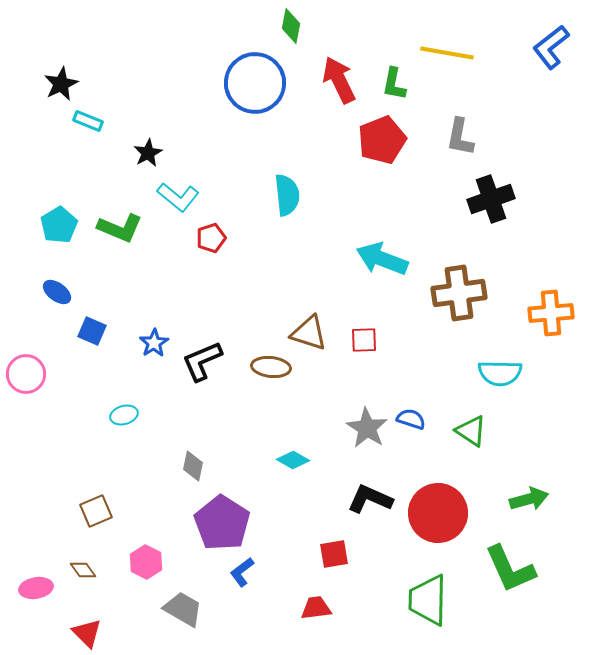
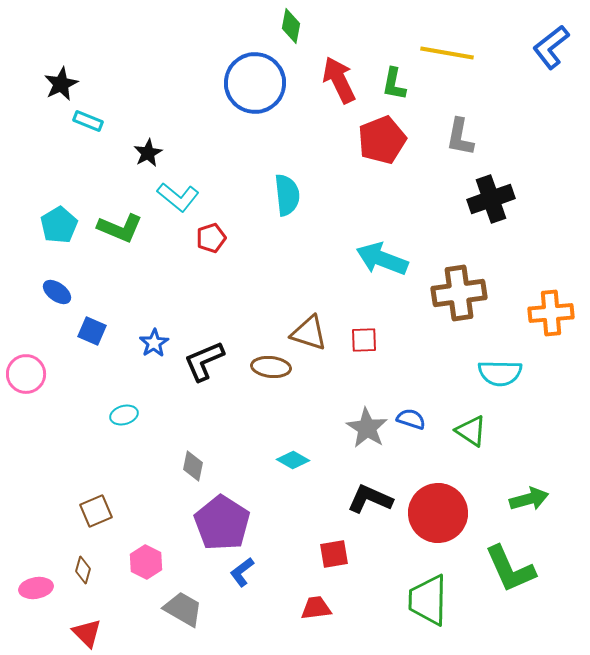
black L-shape at (202, 361): moved 2 px right
brown diamond at (83, 570): rotated 52 degrees clockwise
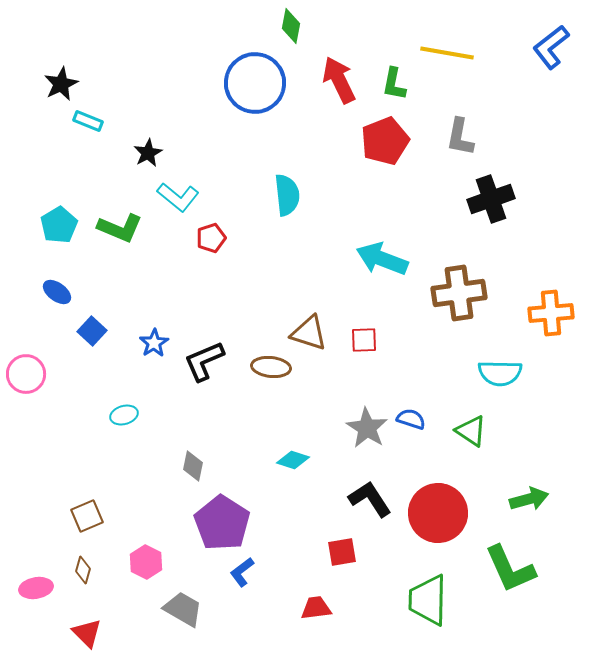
red pentagon at (382, 140): moved 3 px right, 1 px down
blue square at (92, 331): rotated 20 degrees clockwise
cyan diamond at (293, 460): rotated 12 degrees counterclockwise
black L-shape at (370, 499): rotated 33 degrees clockwise
brown square at (96, 511): moved 9 px left, 5 px down
red square at (334, 554): moved 8 px right, 2 px up
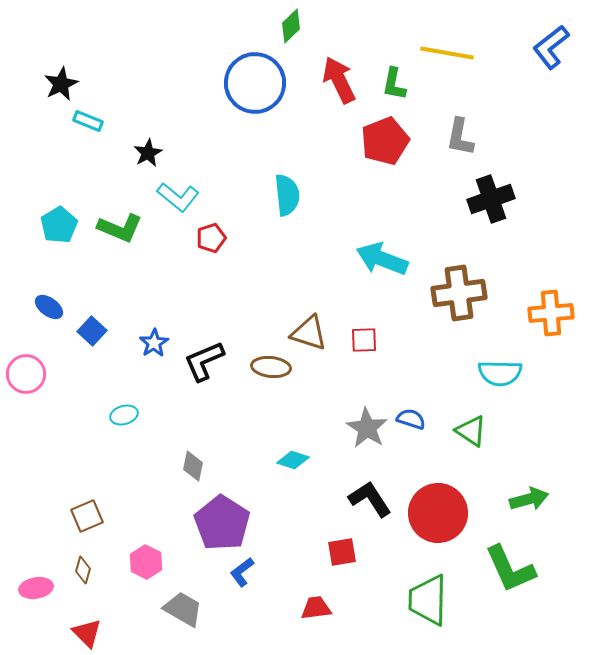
green diamond at (291, 26): rotated 36 degrees clockwise
blue ellipse at (57, 292): moved 8 px left, 15 px down
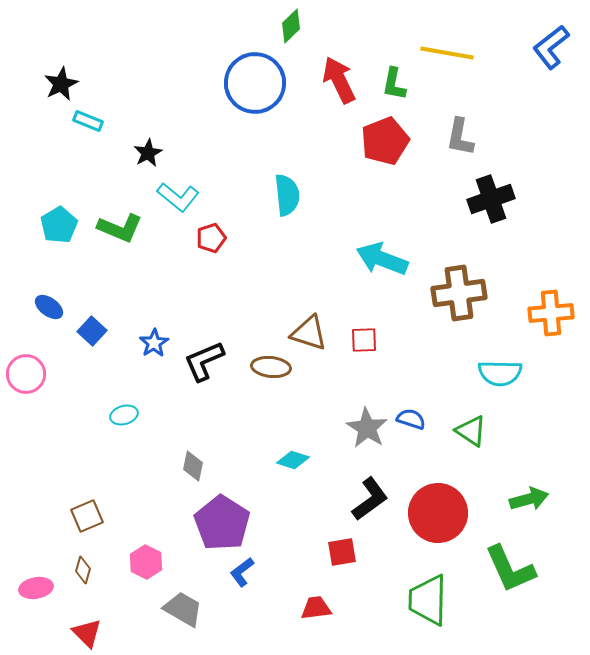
black L-shape at (370, 499): rotated 87 degrees clockwise
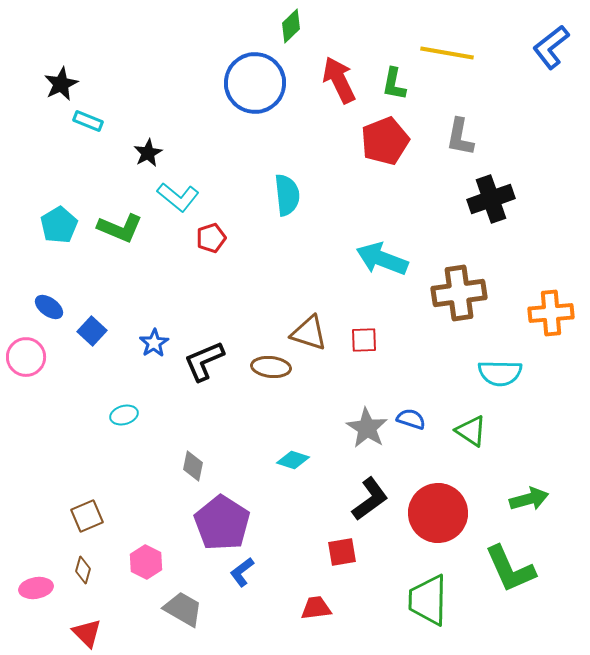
pink circle at (26, 374): moved 17 px up
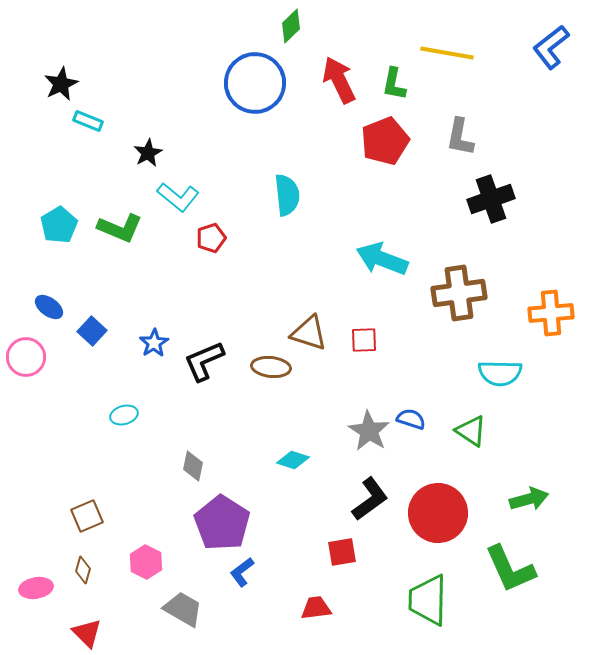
gray star at (367, 428): moved 2 px right, 3 px down
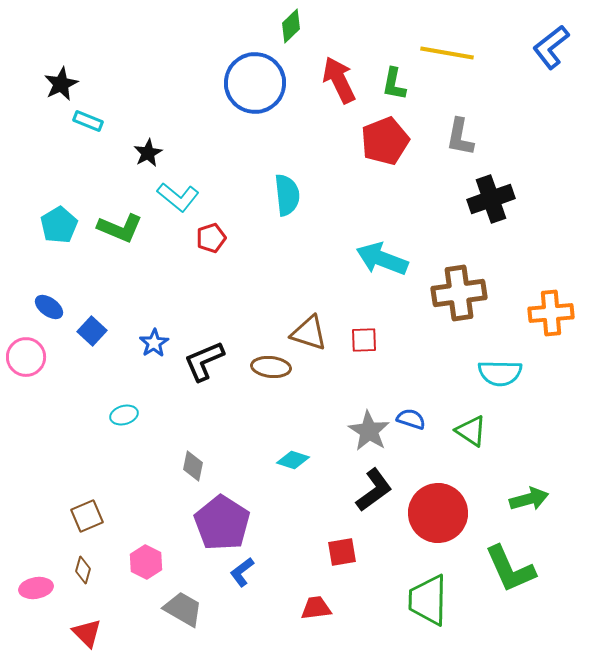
black L-shape at (370, 499): moved 4 px right, 9 px up
